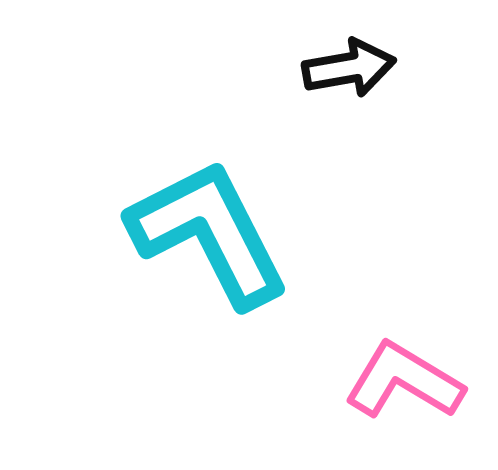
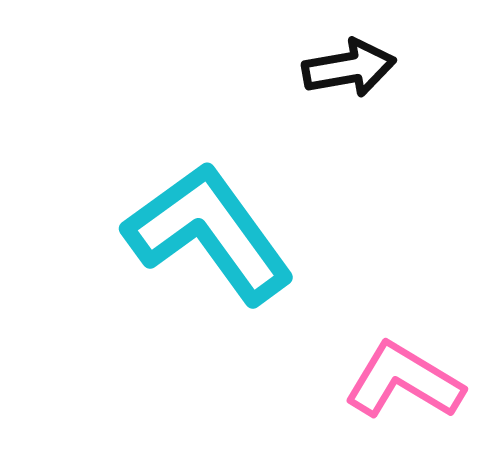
cyan L-shape: rotated 9 degrees counterclockwise
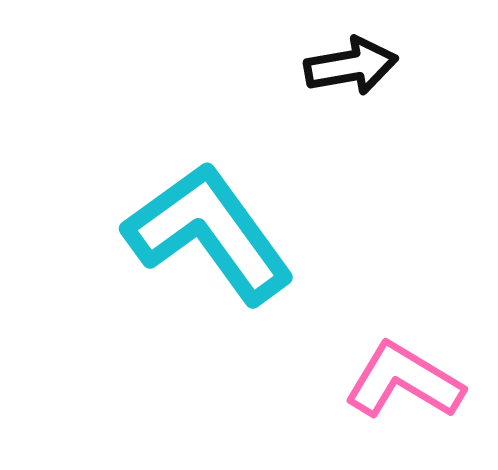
black arrow: moved 2 px right, 2 px up
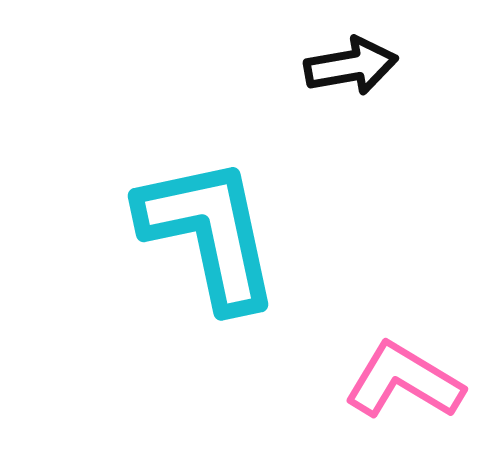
cyan L-shape: rotated 24 degrees clockwise
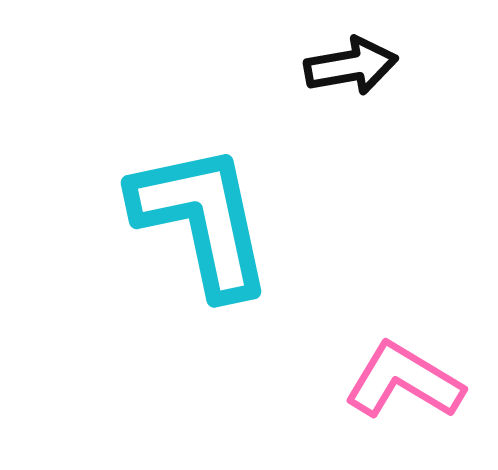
cyan L-shape: moved 7 px left, 13 px up
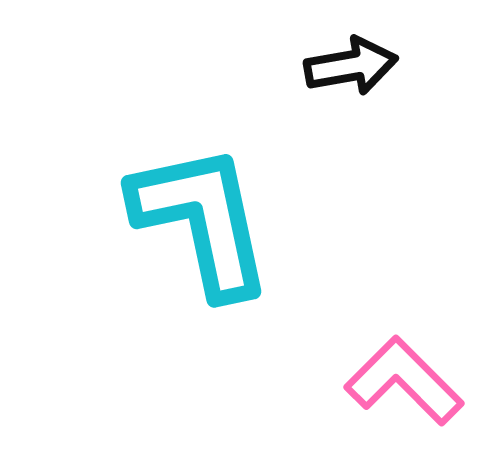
pink L-shape: rotated 14 degrees clockwise
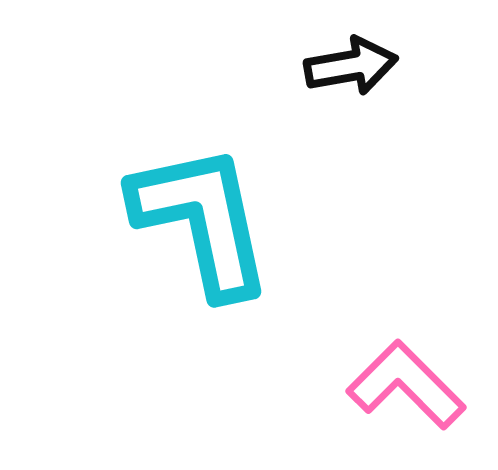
pink L-shape: moved 2 px right, 4 px down
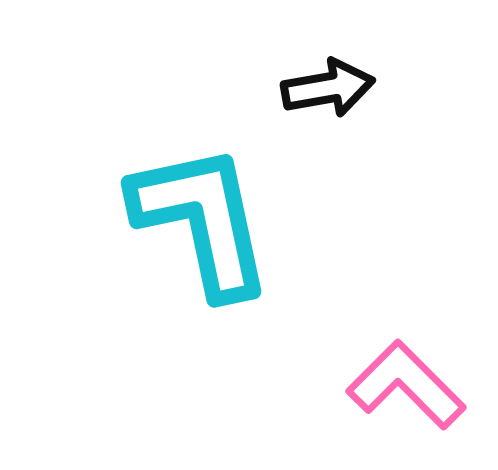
black arrow: moved 23 px left, 22 px down
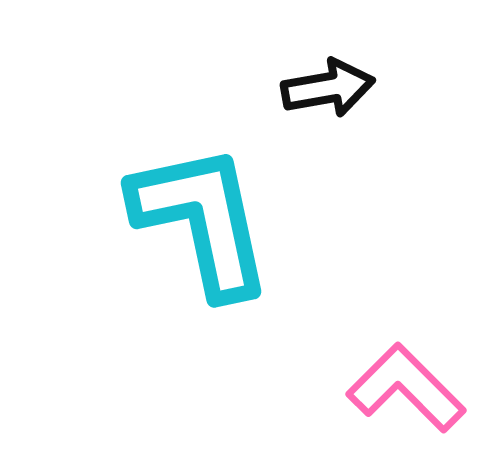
pink L-shape: moved 3 px down
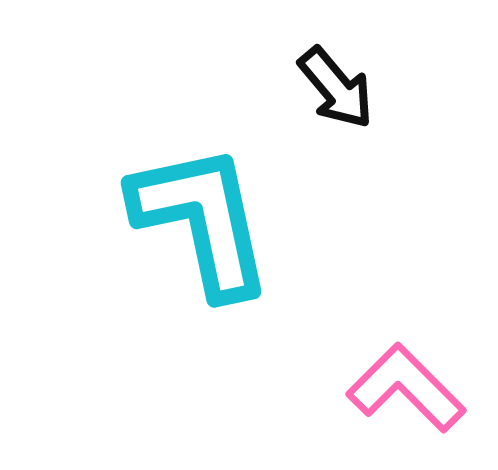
black arrow: moved 8 px right; rotated 60 degrees clockwise
